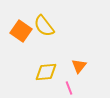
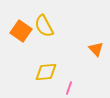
yellow semicircle: rotated 10 degrees clockwise
orange triangle: moved 17 px right, 17 px up; rotated 21 degrees counterclockwise
pink line: rotated 40 degrees clockwise
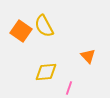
orange triangle: moved 8 px left, 7 px down
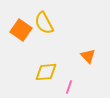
yellow semicircle: moved 3 px up
orange square: moved 1 px up
pink line: moved 1 px up
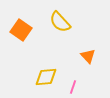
yellow semicircle: moved 16 px right, 1 px up; rotated 15 degrees counterclockwise
yellow diamond: moved 5 px down
pink line: moved 4 px right
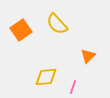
yellow semicircle: moved 3 px left, 2 px down
orange square: rotated 20 degrees clockwise
orange triangle: rotated 28 degrees clockwise
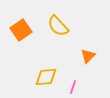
yellow semicircle: moved 1 px right, 2 px down
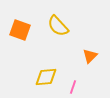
orange square: moved 1 px left; rotated 35 degrees counterclockwise
orange triangle: moved 2 px right
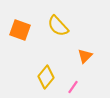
orange triangle: moved 5 px left
yellow diamond: rotated 45 degrees counterclockwise
pink line: rotated 16 degrees clockwise
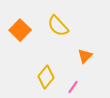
orange square: rotated 25 degrees clockwise
